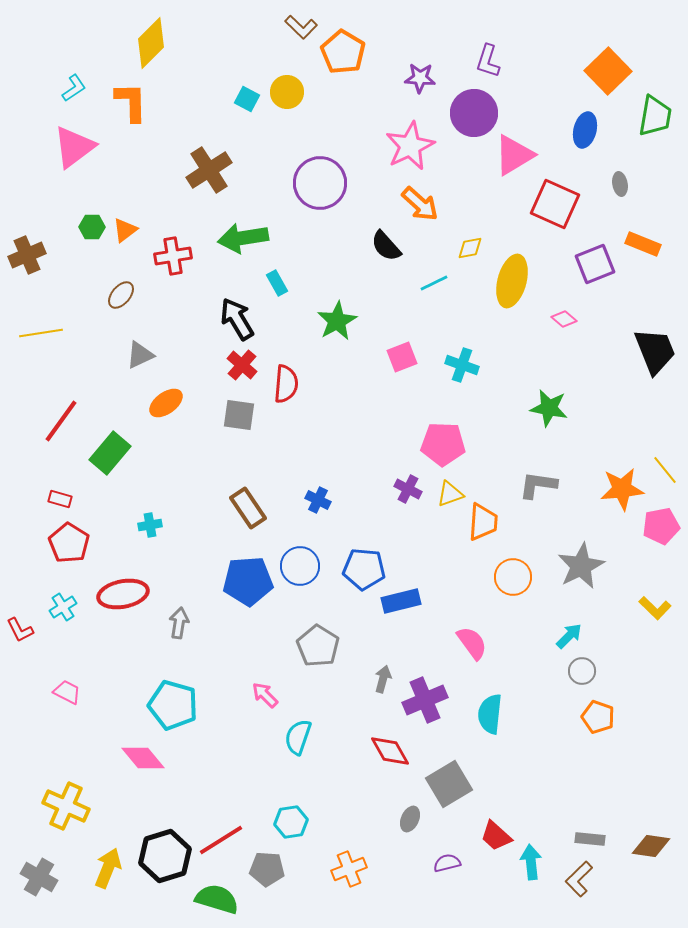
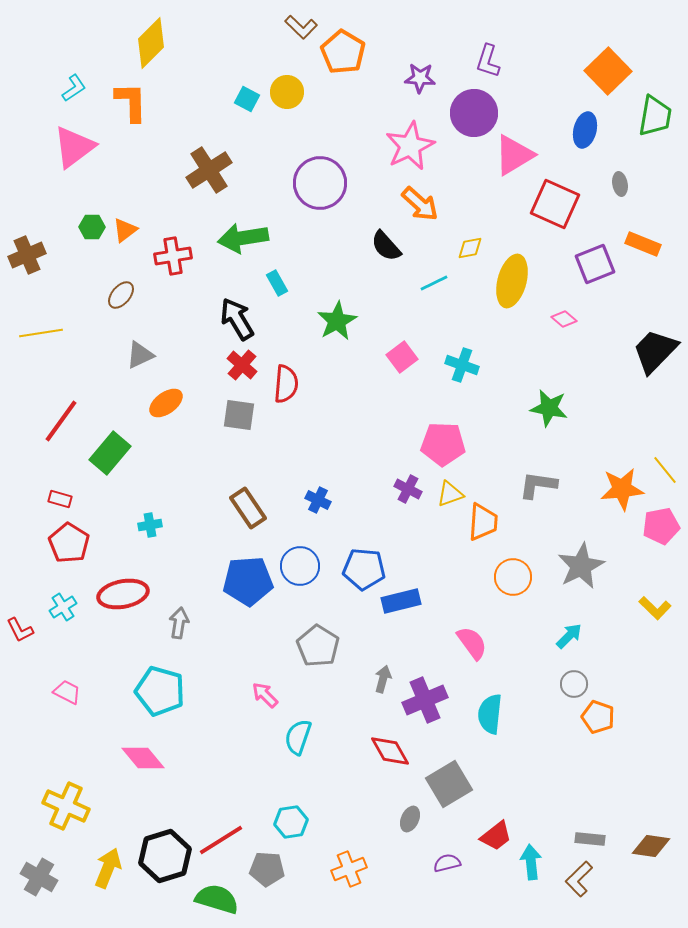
black trapezoid at (655, 351): rotated 114 degrees counterclockwise
pink square at (402, 357): rotated 16 degrees counterclockwise
gray circle at (582, 671): moved 8 px left, 13 px down
cyan pentagon at (173, 705): moved 13 px left, 14 px up
red trapezoid at (496, 836): rotated 80 degrees counterclockwise
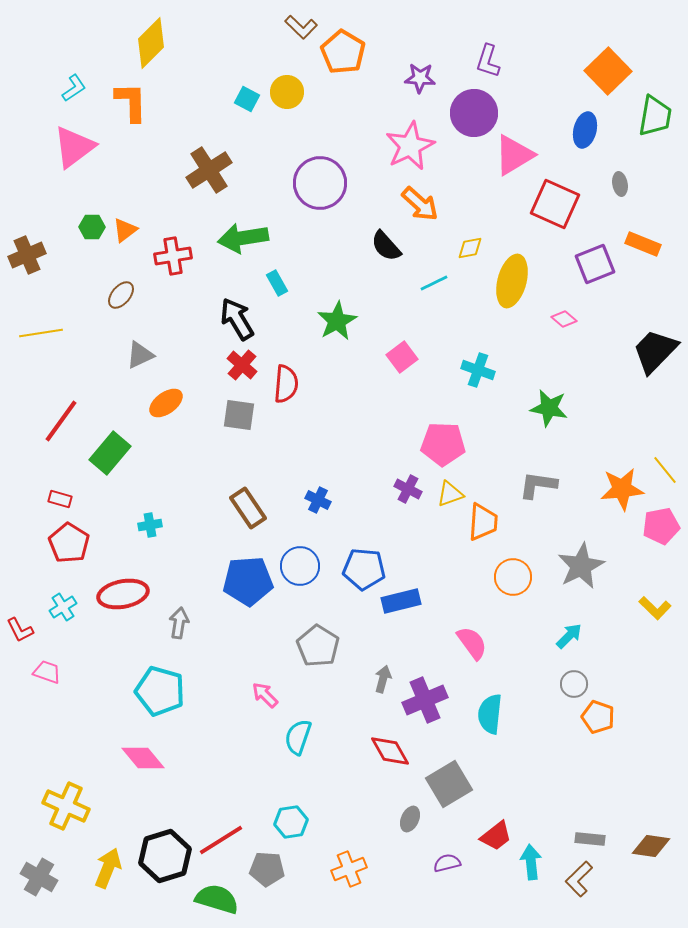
cyan cross at (462, 365): moved 16 px right, 5 px down
pink trapezoid at (67, 692): moved 20 px left, 20 px up; rotated 8 degrees counterclockwise
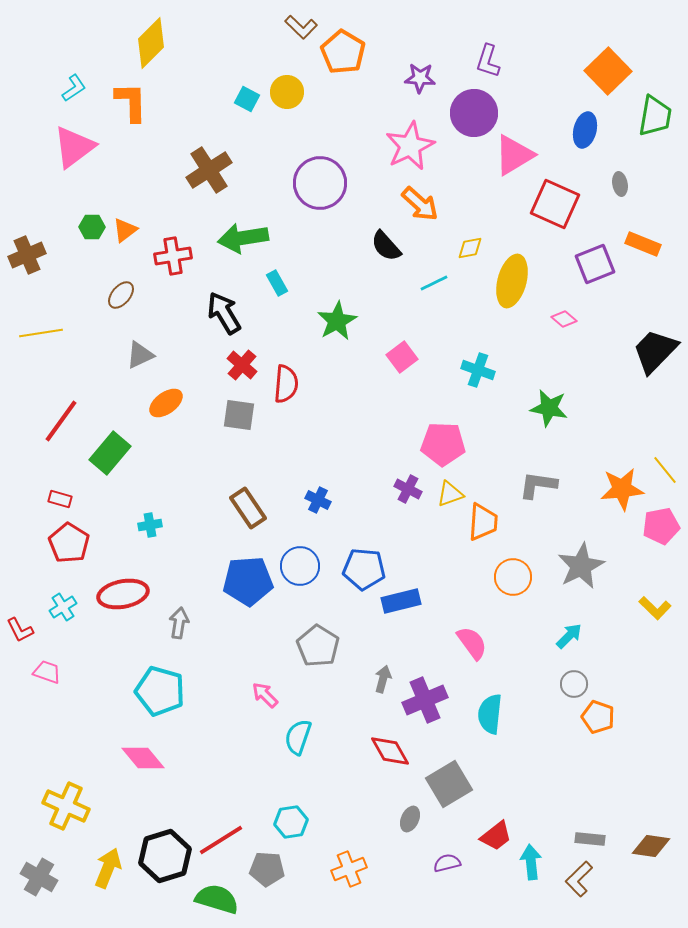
black arrow at (237, 319): moved 13 px left, 6 px up
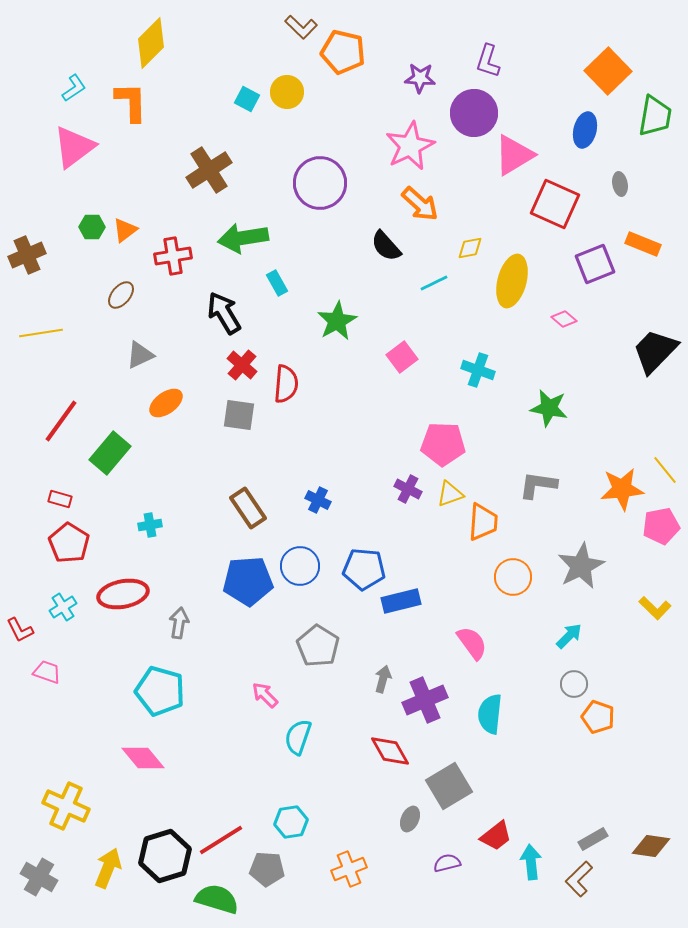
orange pentagon at (343, 52): rotated 18 degrees counterclockwise
gray square at (449, 784): moved 2 px down
gray rectangle at (590, 839): moved 3 px right; rotated 36 degrees counterclockwise
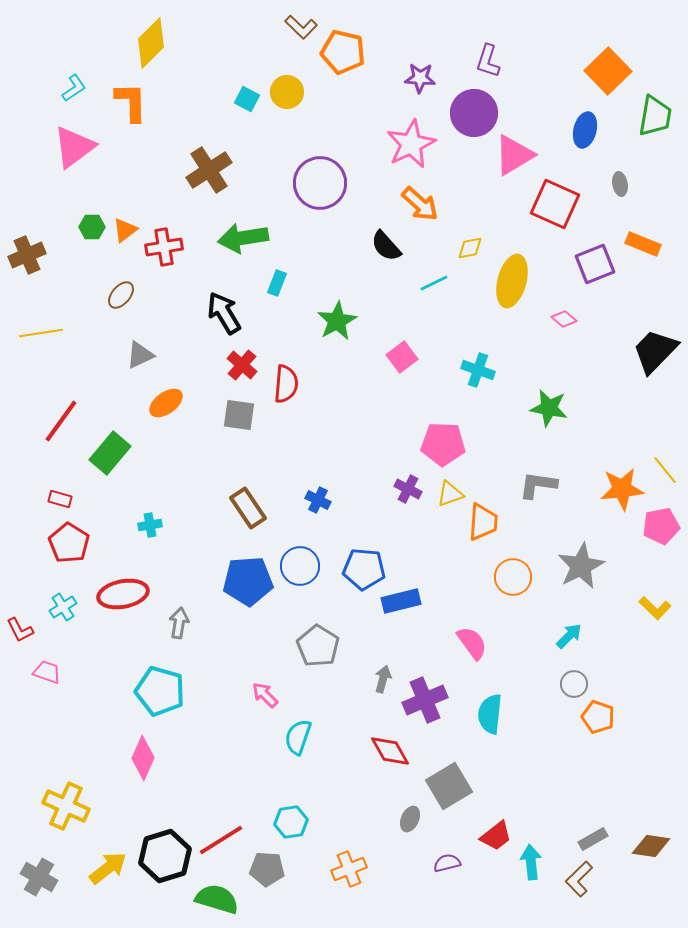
pink star at (410, 146): moved 1 px right, 2 px up
red cross at (173, 256): moved 9 px left, 9 px up
cyan rectangle at (277, 283): rotated 50 degrees clockwise
pink diamond at (143, 758): rotated 63 degrees clockwise
yellow arrow at (108, 868): rotated 30 degrees clockwise
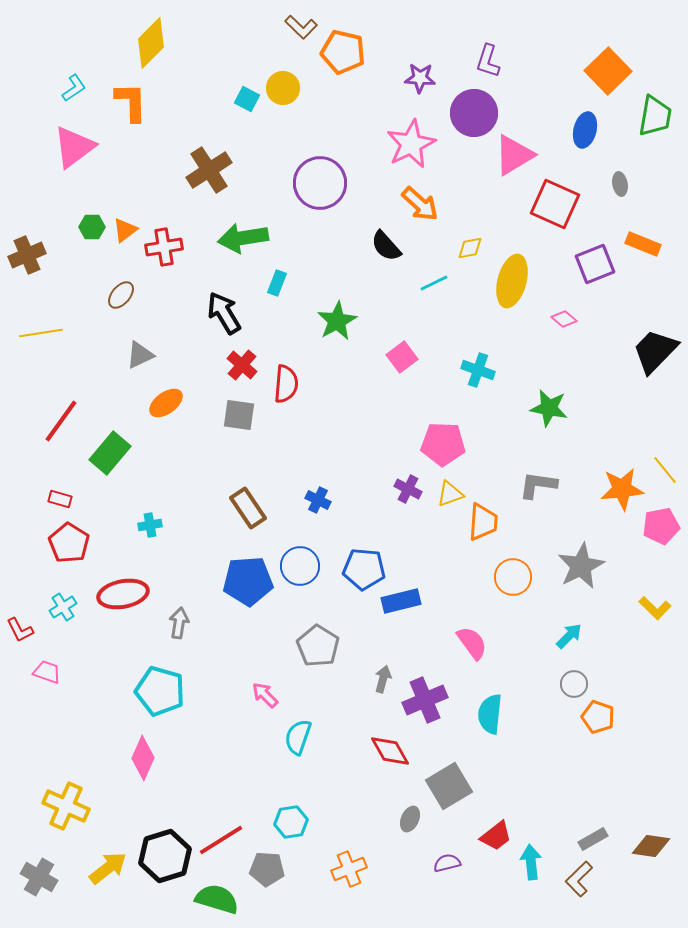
yellow circle at (287, 92): moved 4 px left, 4 px up
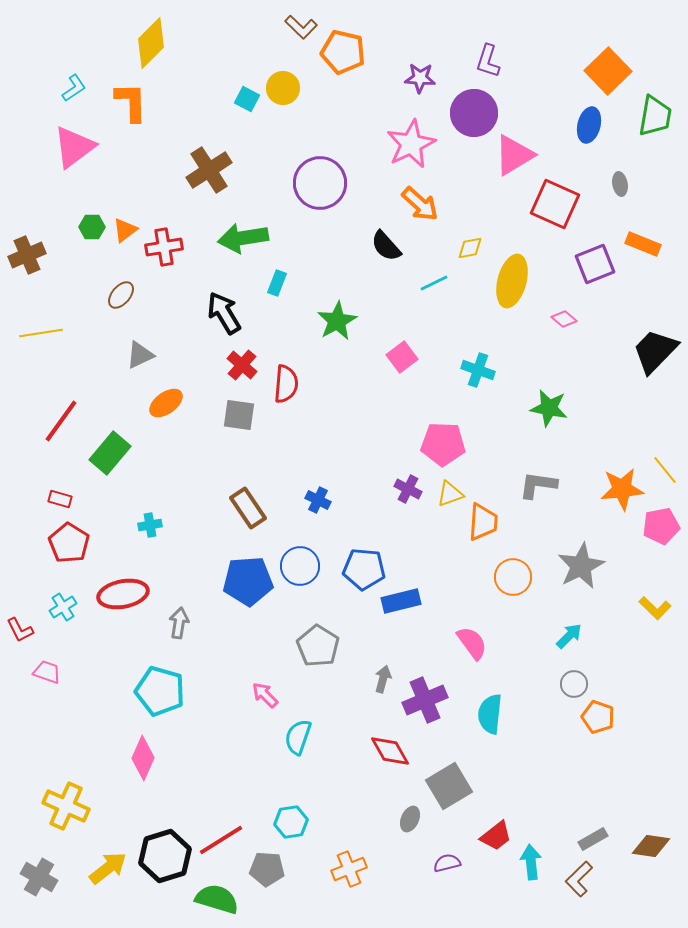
blue ellipse at (585, 130): moved 4 px right, 5 px up
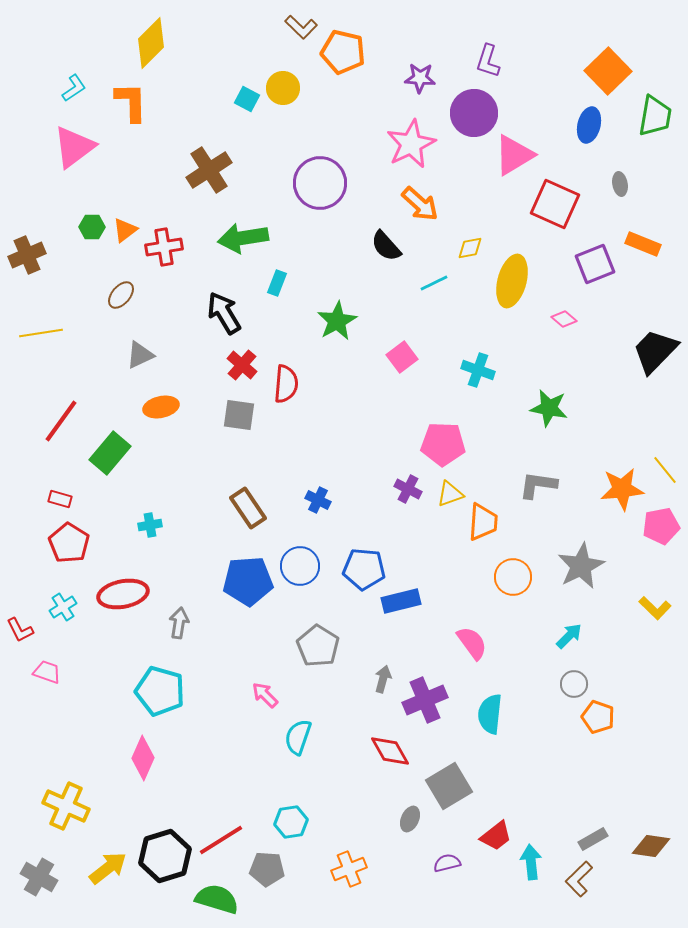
orange ellipse at (166, 403): moved 5 px left, 4 px down; rotated 24 degrees clockwise
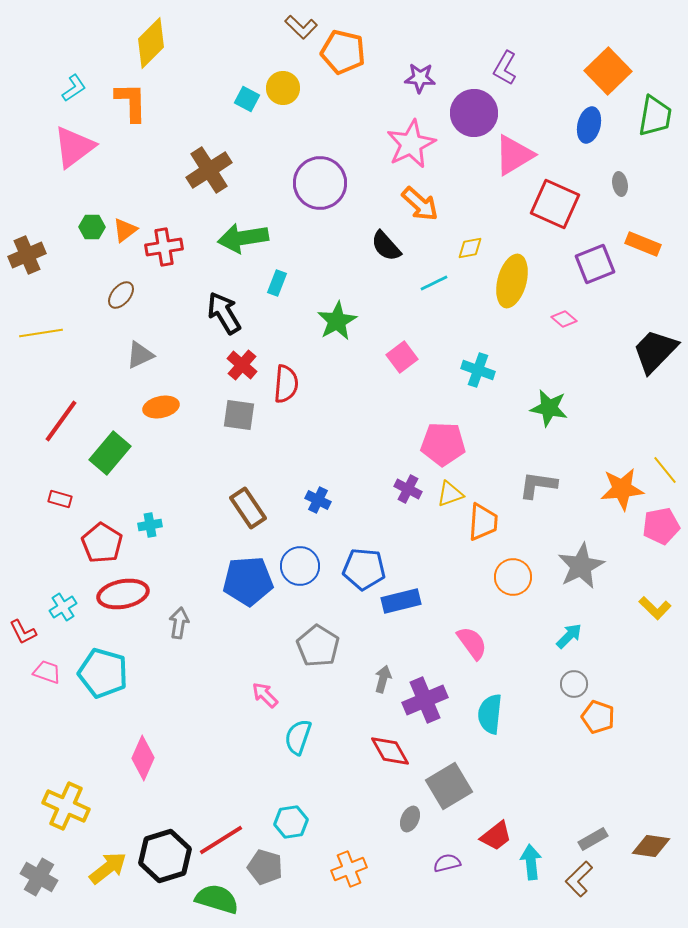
purple L-shape at (488, 61): moved 17 px right, 7 px down; rotated 12 degrees clockwise
red pentagon at (69, 543): moved 33 px right
red L-shape at (20, 630): moved 3 px right, 2 px down
cyan pentagon at (160, 691): moved 57 px left, 18 px up
gray pentagon at (267, 869): moved 2 px left, 2 px up; rotated 12 degrees clockwise
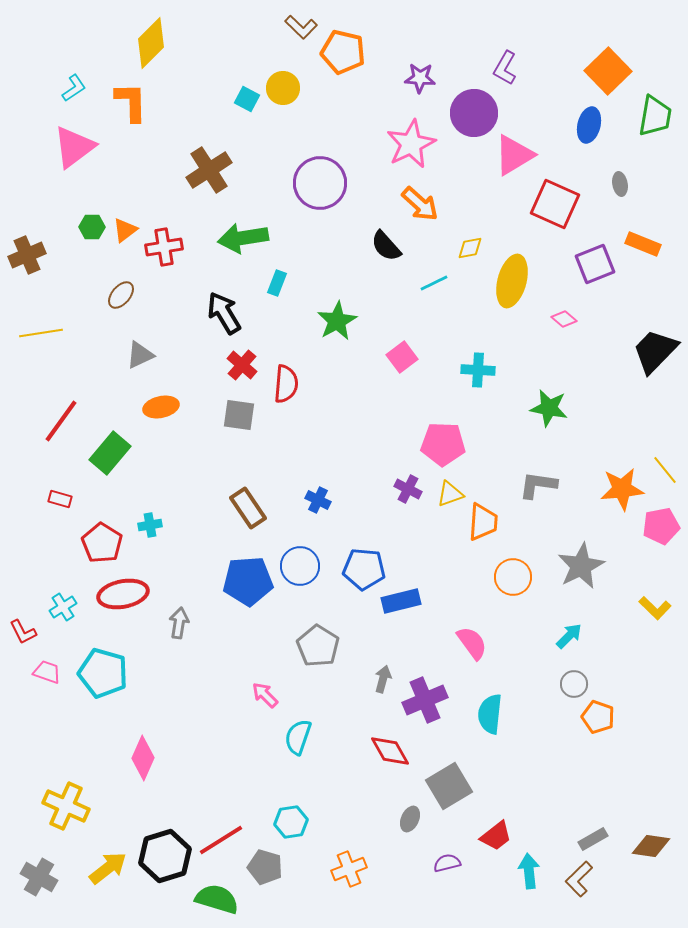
cyan cross at (478, 370): rotated 16 degrees counterclockwise
cyan arrow at (531, 862): moved 2 px left, 9 px down
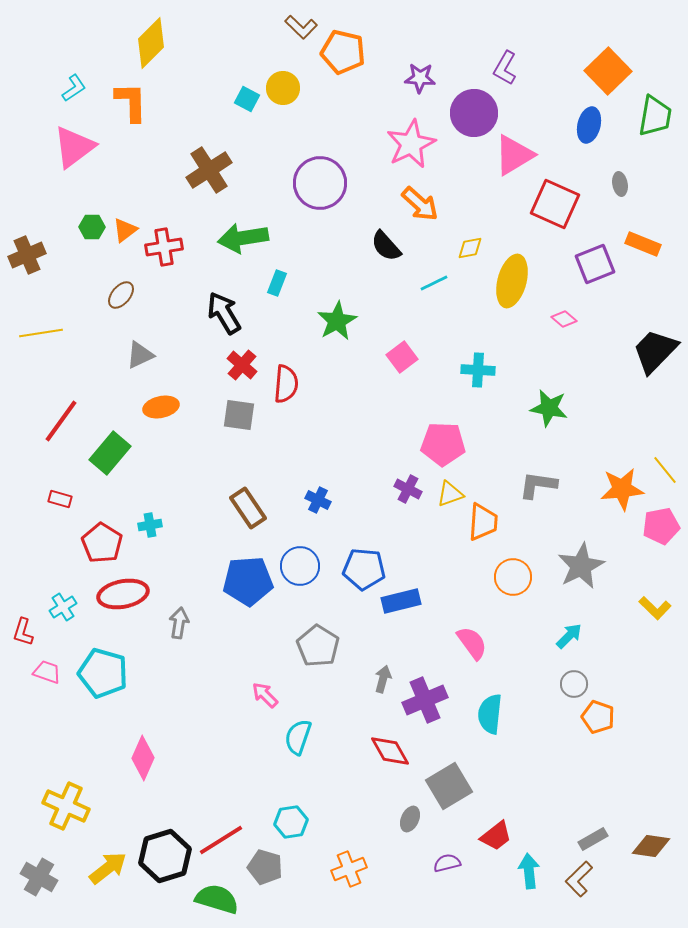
red L-shape at (23, 632): rotated 44 degrees clockwise
